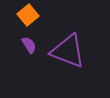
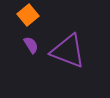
purple semicircle: moved 2 px right
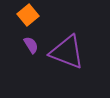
purple triangle: moved 1 px left, 1 px down
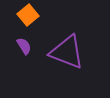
purple semicircle: moved 7 px left, 1 px down
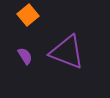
purple semicircle: moved 1 px right, 10 px down
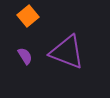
orange square: moved 1 px down
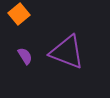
orange square: moved 9 px left, 2 px up
